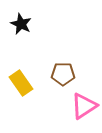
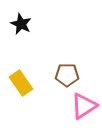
brown pentagon: moved 4 px right, 1 px down
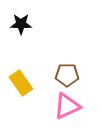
black star: rotated 25 degrees counterclockwise
pink triangle: moved 17 px left; rotated 8 degrees clockwise
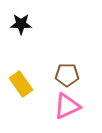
yellow rectangle: moved 1 px down
